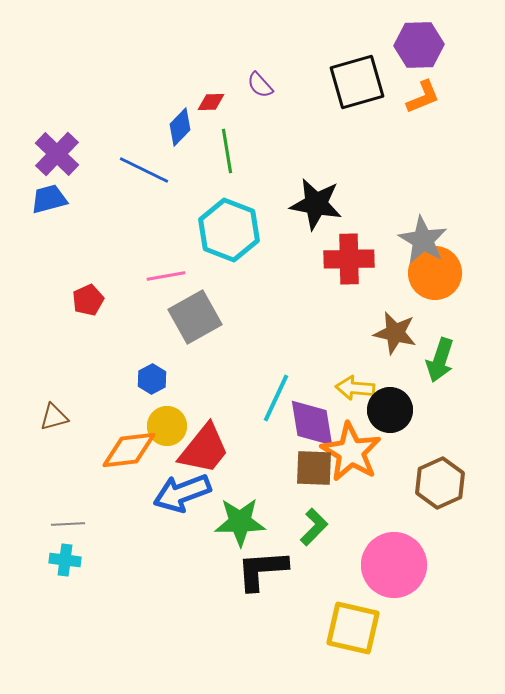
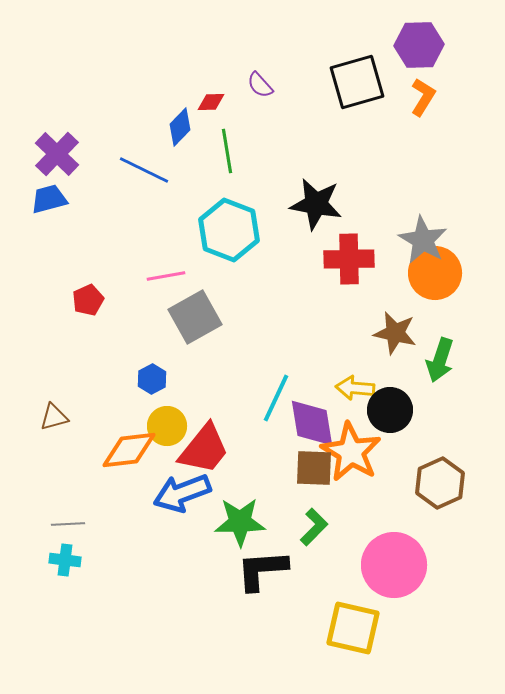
orange L-shape: rotated 36 degrees counterclockwise
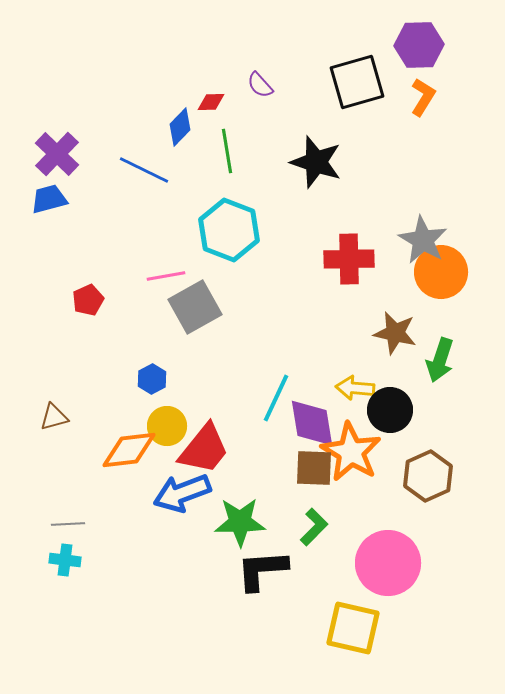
black star: moved 42 px up; rotated 8 degrees clockwise
orange circle: moved 6 px right, 1 px up
gray square: moved 10 px up
brown hexagon: moved 12 px left, 7 px up
pink circle: moved 6 px left, 2 px up
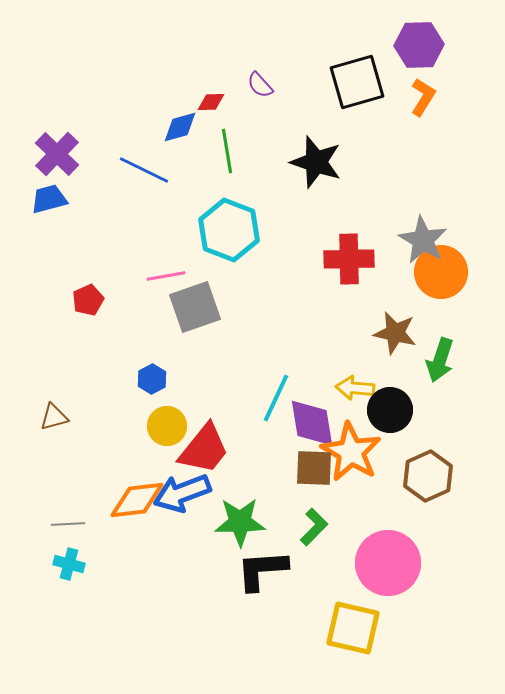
blue diamond: rotated 30 degrees clockwise
gray square: rotated 10 degrees clockwise
orange diamond: moved 8 px right, 50 px down
cyan cross: moved 4 px right, 4 px down; rotated 8 degrees clockwise
